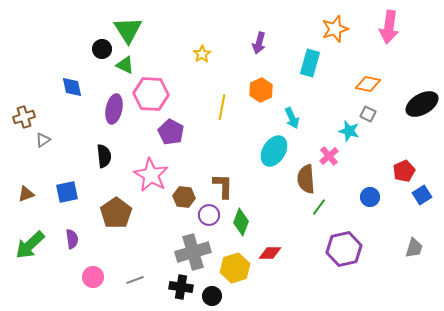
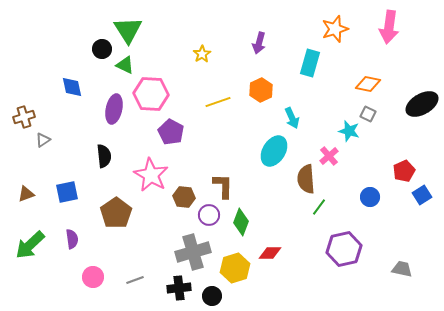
yellow line at (222, 107): moved 4 px left, 5 px up; rotated 60 degrees clockwise
gray trapezoid at (414, 248): moved 12 px left, 21 px down; rotated 95 degrees counterclockwise
black cross at (181, 287): moved 2 px left, 1 px down; rotated 15 degrees counterclockwise
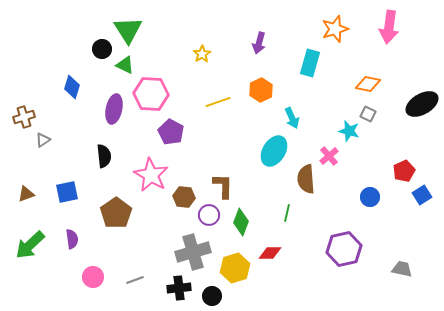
blue diamond at (72, 87): rotated 30 degrees clockwise
green line at (319, 207): moved 32 px left, 6 px down; rotated 24 degrees counterclockwise
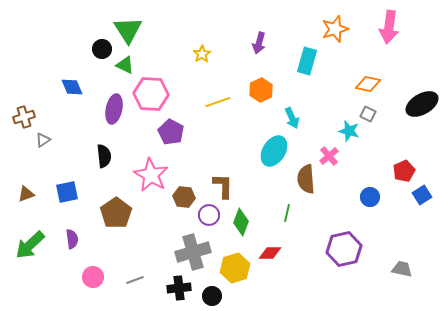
cyan rectangle at (310, 63): moved 3 px left, 2 px up
blue diamond at (72, 87): rotated 40 degrees counterclockwise
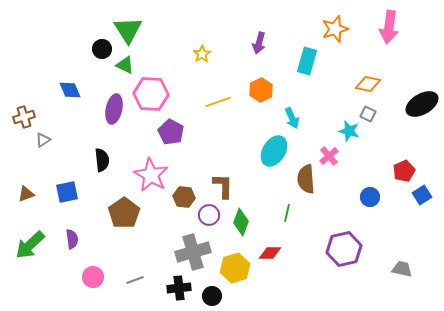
blue diamond at (72, 87): moved 2 px left, 3 px down
black semicircle at (104, 156): moved 2 px left, 4 px down
brown pentagon at (116, 213): moved 8 px right
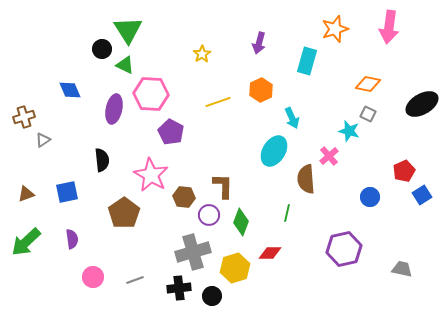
green arrow at (30, 245): moved 4 px left, 3 px up
